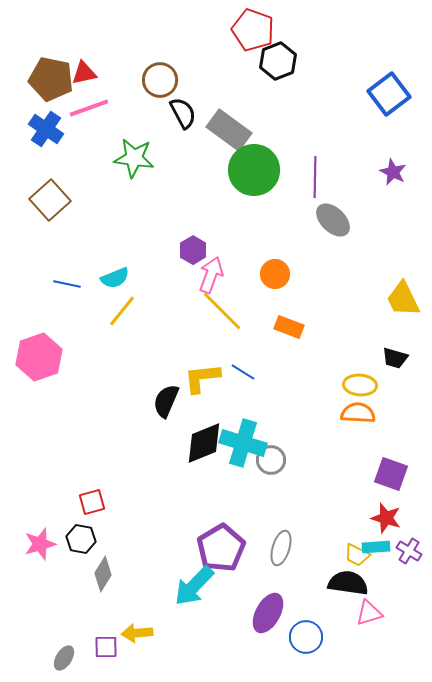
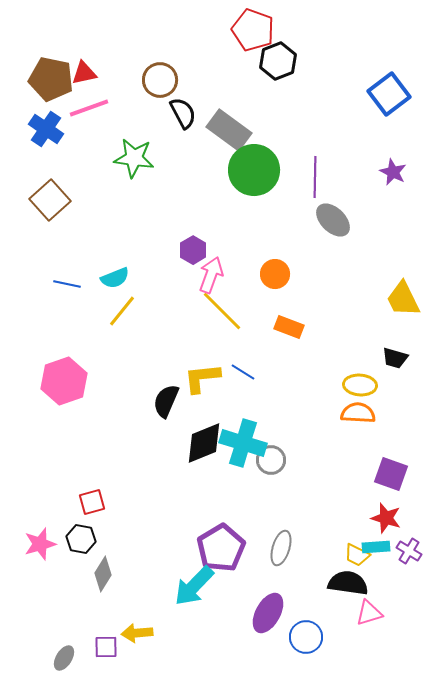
pink hexagon at (39, 357): moved 25 px right, 24 px down
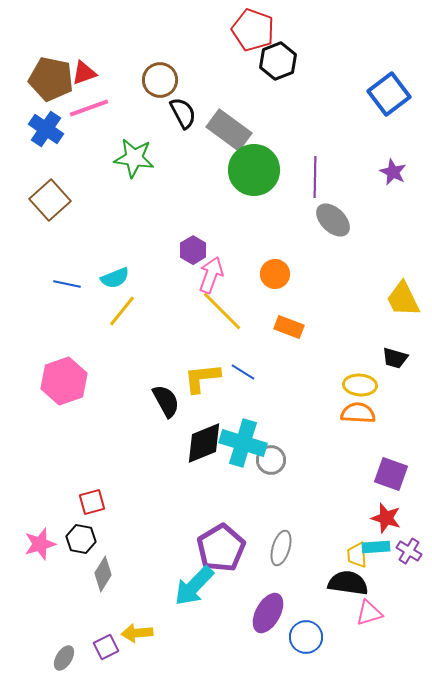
red triangle at (84, 73): rotated 8 degrees counterclockwise
black semicircle at (166, 401): rotated 128 degrees clockwise
yellow trapezoid at (357, 555): rotated 60 degrees clockwise
purple square at (106, 647): rotated 25 degrees counterclockwise
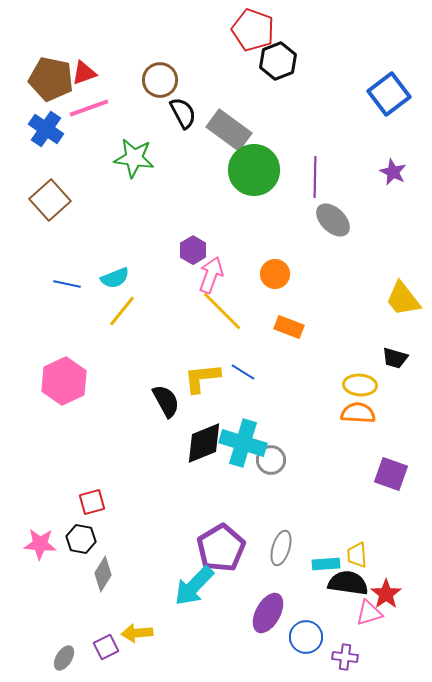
yellow trapezoid at (403, 299): rotated 12 degrees counterclockwise
pink hexagon at (64, 381): rotated 6 degrees counterclockwise
red star at (386, 518): moved 76 px down; rotated 20 degrees clockwise
pink star at (40, 544): rotated 20 degrees clockwise
cyan rectangle at (376, 547): moved 50 px left, 17 px down
purple cross at (409, 551): moved 64 px left, 106 px down; rotated 25 degrees counterclockwise
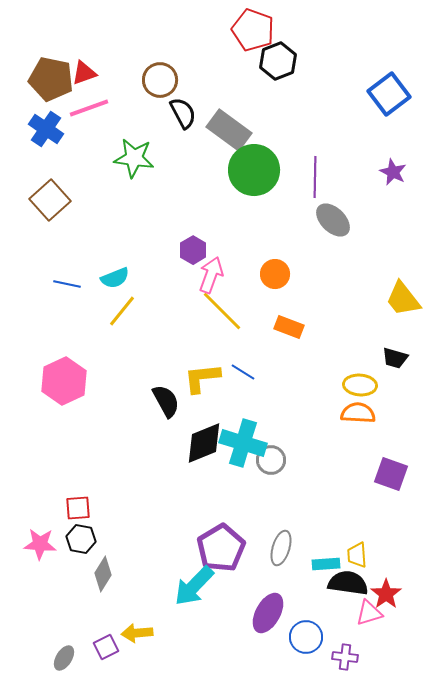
red square at (92, 502): moved 14 px left, 6 px down; rotated 12 degrees clockwise
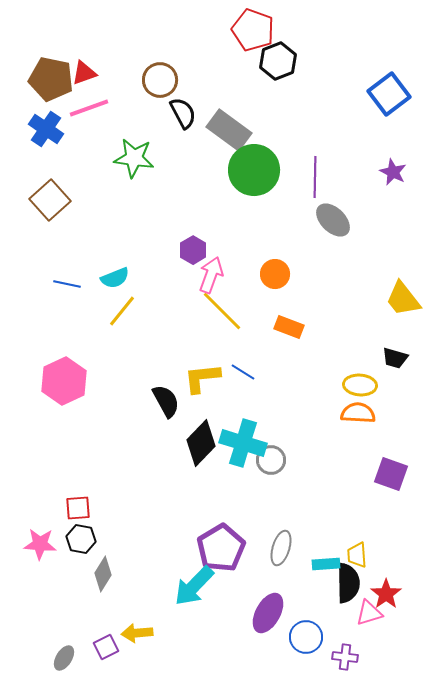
black diamond at (204, 443): moved 3 px left; rotated 24 degrees counterclockwise
black semicircle at (348, 583): rotated 81 degrees clockwise
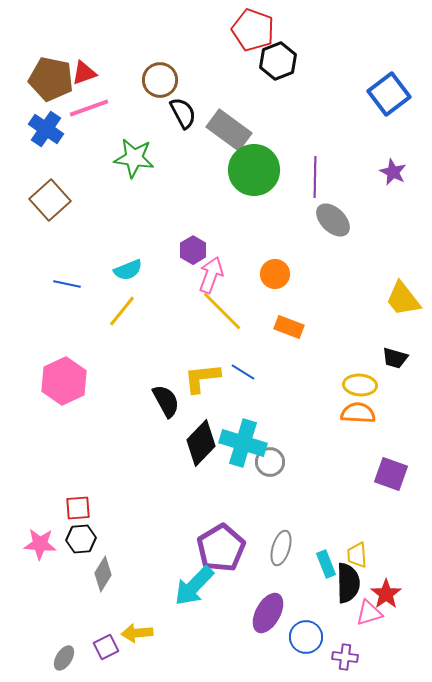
cyan semicircle at (115, 278): moved 13 px right, 8 px up
gray circle at (271, 460): moved 1 px left, 2 px down
black hexagon at (81, 539): rotated 16 degrees counterclockwise
cyan rectangle at (326, 564): rotated 72 degrees clockwise
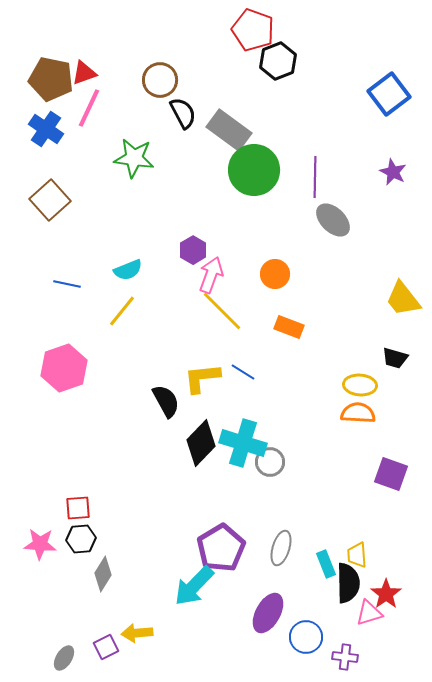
pink line at (89, 108): rotated 45 degrees counterclockwise
pink hexagon at (64, 381): moved 13 px up; rotated 6 degrees clockwise
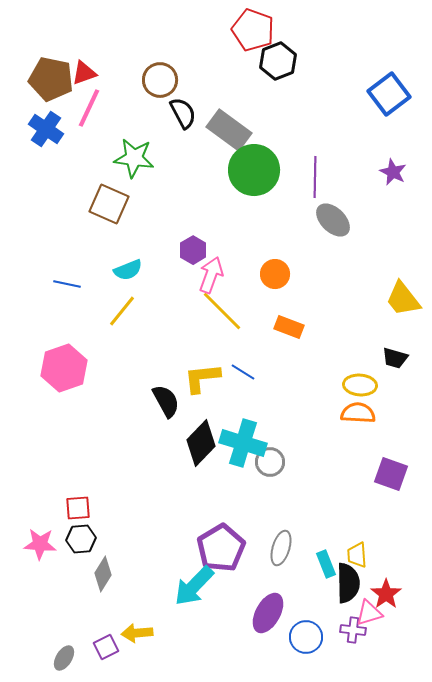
brown square at (50, 200): moved 59 px right, 4 px down; rotated 24 degrees counterclockwise
purple cross at (345, 657): moved 8 px right, 27 px up
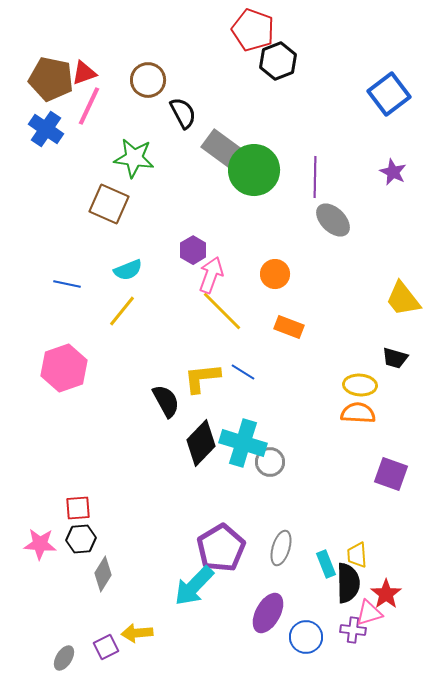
brown circle at (160, 80): moved 12 px left
pink line at (89, 108): moved 2 px up
gray rectangle at (229, 130): moved 5 px left, 20 px down
